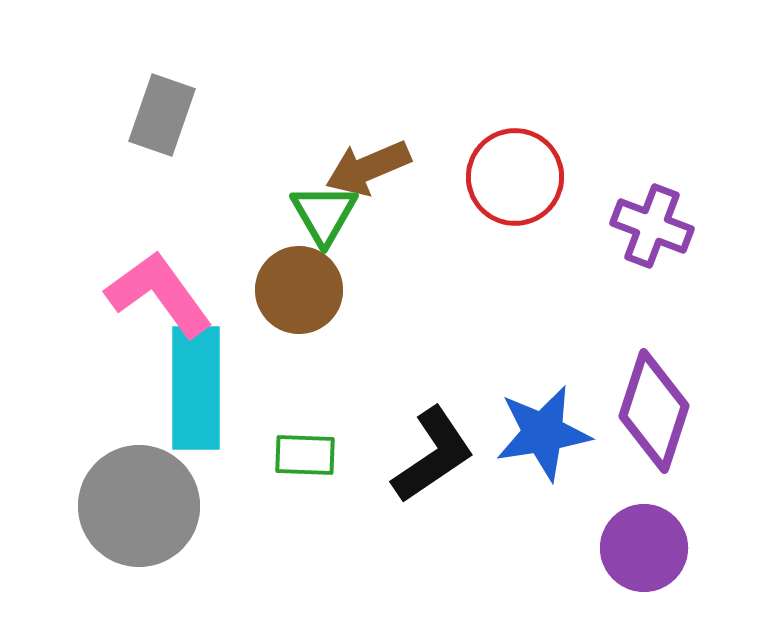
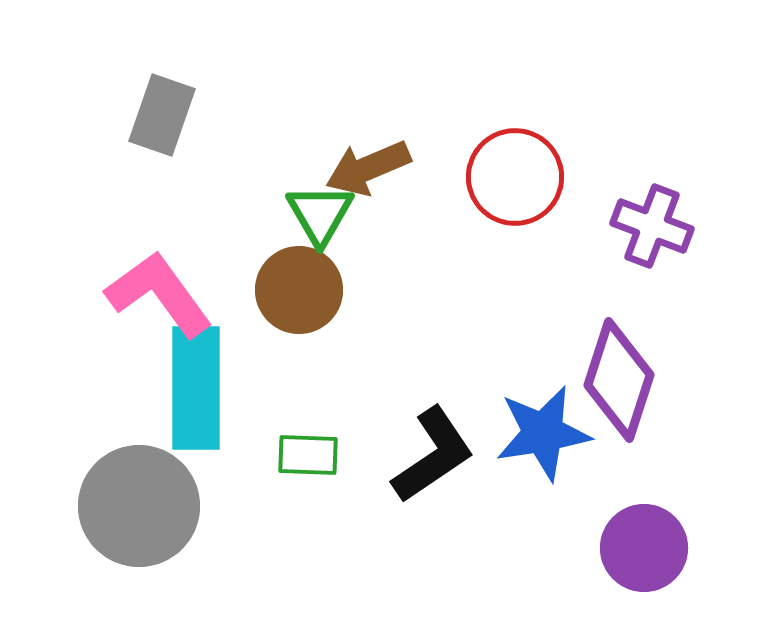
green triangle: moved 4 px left
purple diamond: moved 35 px left, 31 px up
green rectangle: moved 3 px right
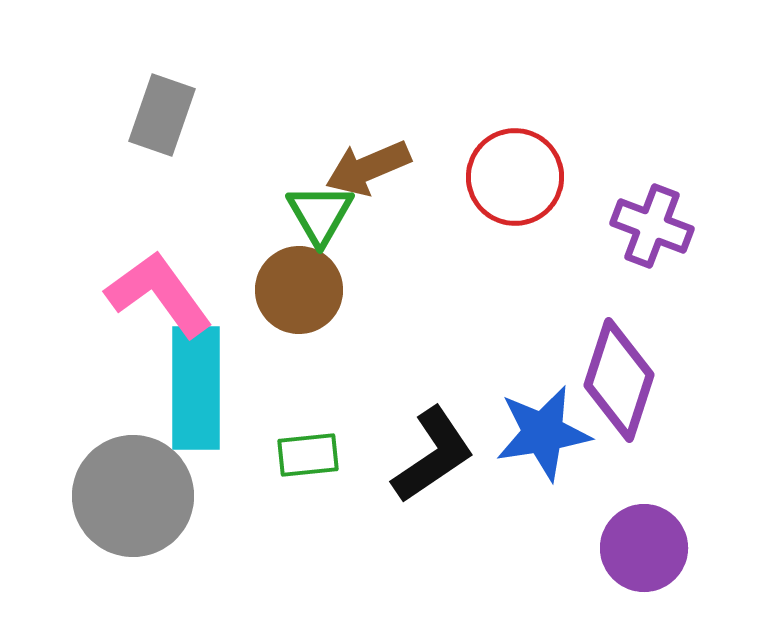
green rectangle: rotated 8 degrees counterclockwise
gray circle: moved 6 px left, 10 px up
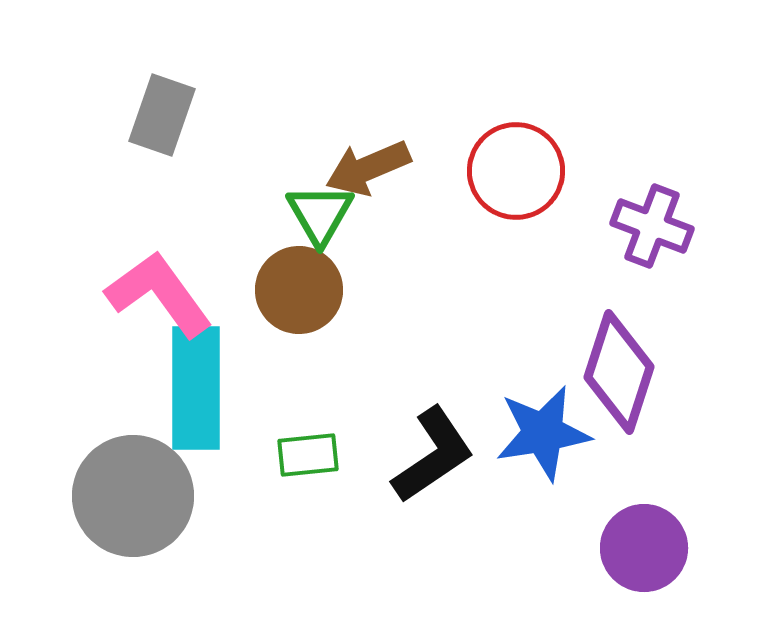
red circle: moved 1 px right, 6 px up
purple diamond: moved 8 px up
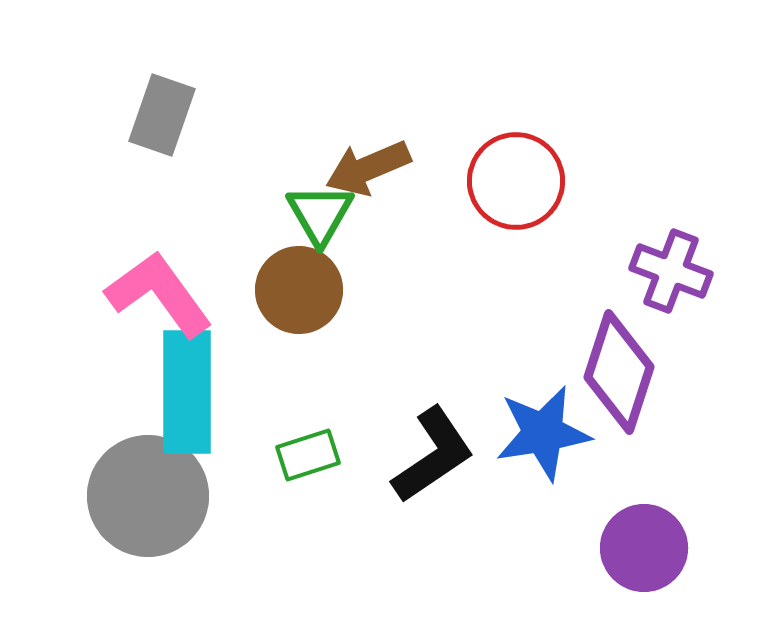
red circle: moved 10 px down
purple cross: moved 19 px right, 45 px down
cyan rectangle: moved 9 px left, 4 px down
green rectangle: rotated 12 degrees counterclockwise
gray circle: moved 15 px right
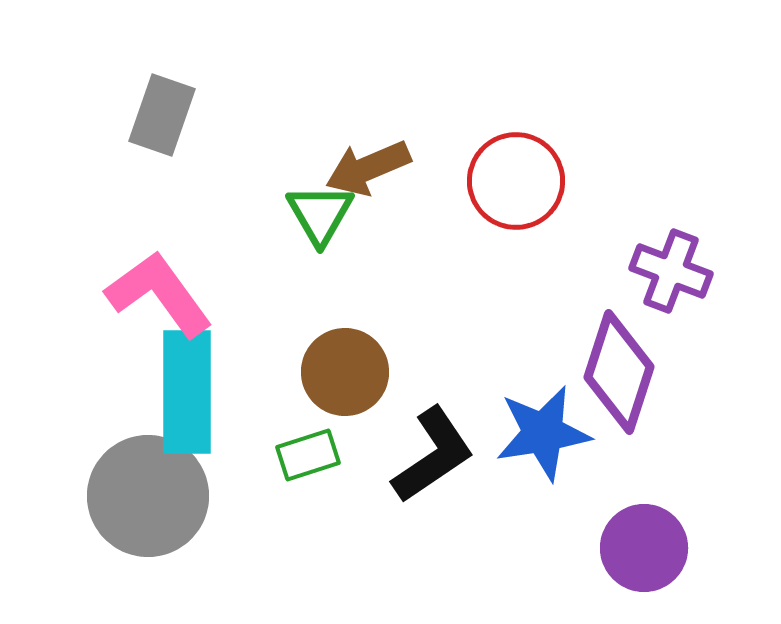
brown circle: moved 46 px right, 82 px down
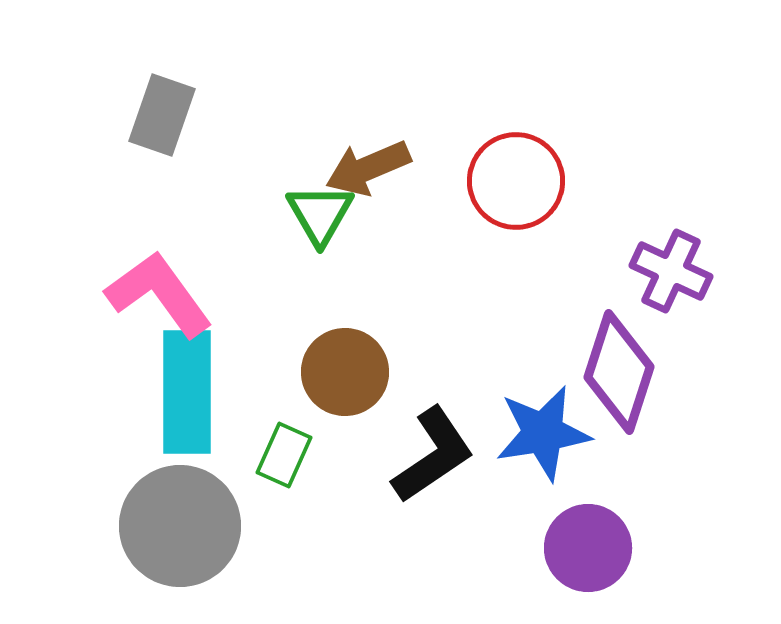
purple cross: rotated 4 degrees clockwise
green rectangle: moved 24 px left; rotated 48 degrees counterclockwise
gray circle: moved 32 px right, 30 px down
purple circle: moved 56 px left
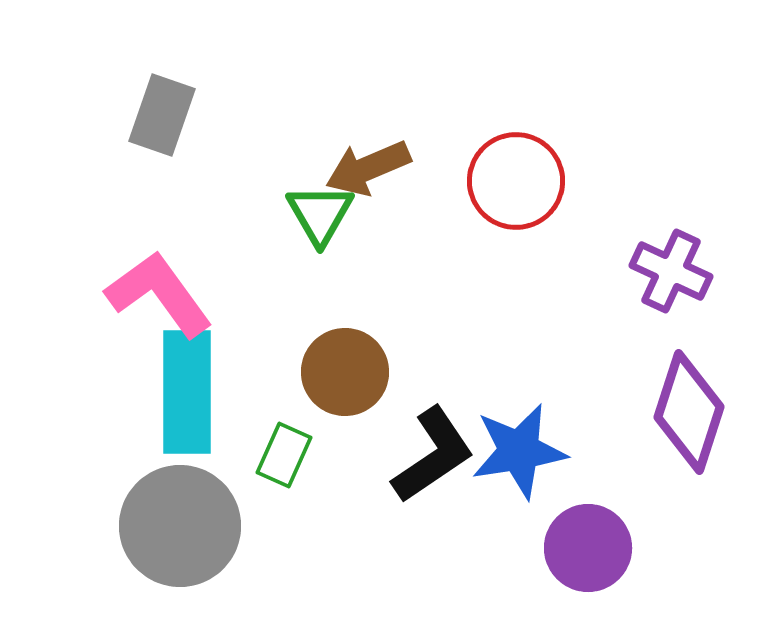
purple diamond: moved 70 px right, 40 px down
blue star: moved 24 px left, 18 px down
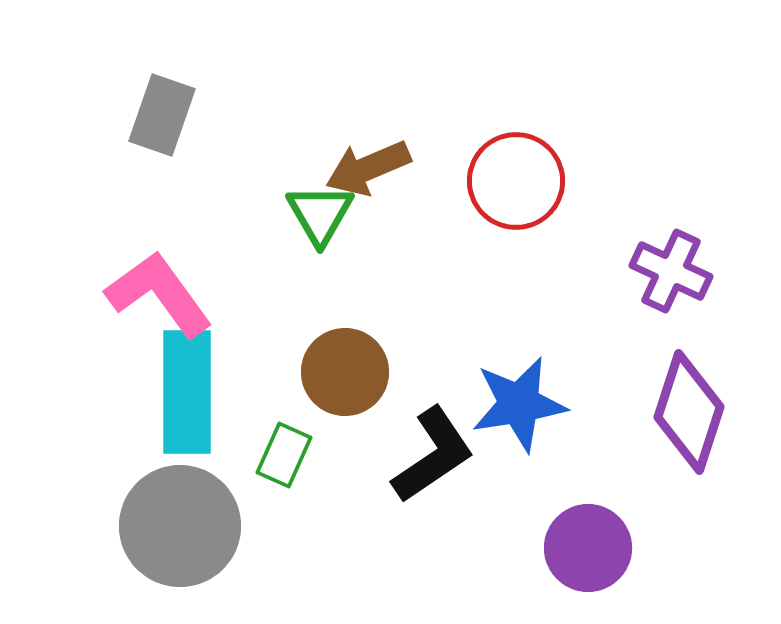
blue star: moved 47 px up
